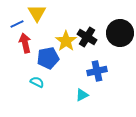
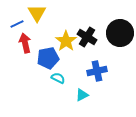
cyan semicircle: moved 21 px right, 4 px up
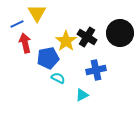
blue cross: moved 1 px left, 1 px up
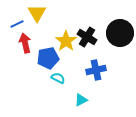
cyan triangle: moved 1 px left, 5 px down
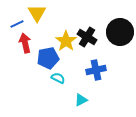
black circle: moved 1 px up
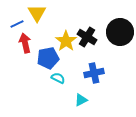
blue cross: moved 2 px left, 3 px down
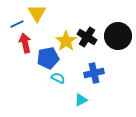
black circle: moved 2 px left, 4 px down
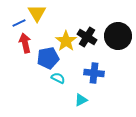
blue line: moved 2 px right, 1 px up
blue cross: rotated 18 degrees clockwise
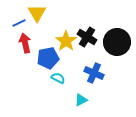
black circle: moved 1 px left, 6 px down
blue cross: rotated 18 degrees clockwise
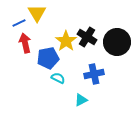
blue cross: moved 1 px down; rotated 36 degrees counterclockwise
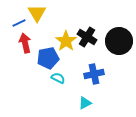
black circle: moved 2 px right, 1 px up
cyan triangle: moved 4 px right, 3 px down
